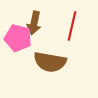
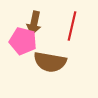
pink pentagon: moved 5 px right, 3 px down
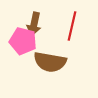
brown arrow: moved 1 px down
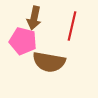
brown arrow: moved 6 px up
brown semicircle: moved 1 px left
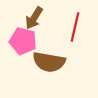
brown arrow: rotated 20 degrees clockwise
red line: moved 3 px right, 1 px down
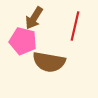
red line: moved 1 px up
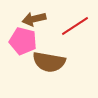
brown arrow: moved 1 px down; rotated 45 degrees clockwise
red line: rotated 44 degrees clockwise
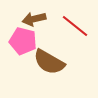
red line: rotated 72 degrees clockwise
brown semicircle: rotated 20 degrees clockwise
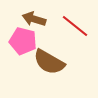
brown arrow: rotated 30 degrees clockwise
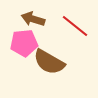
brown arrow: moved 1 px left
pink pentagon: moved 1 px right, 2 px down; rotated 20 degrees counterclockwise
